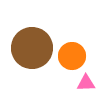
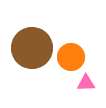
orange circle: moved 1 px left, 1 px down
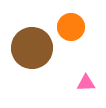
orange circle: moved 30 px up
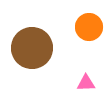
orange circle: moved 18 px right
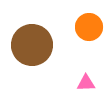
brown circle: moved 3 px up
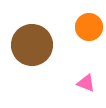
pink triangle: rotated 24 degrees clockwise
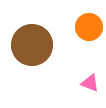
pink triangle: moved 4 px right
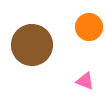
pink triangle: moved 5 px left, 2 px up
